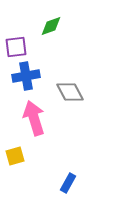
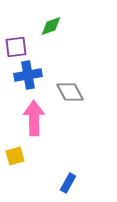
blue cross: moved 2 px right, 1 px up
pink arrow: rotated 16 degrees clockwise
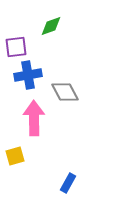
gray diamond: moved 5 px left
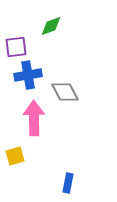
blue rectangle: rotated 18 degrees counterclockwise
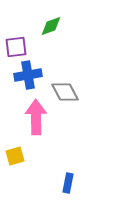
pink arrow: moved 2 px right, 1 px up
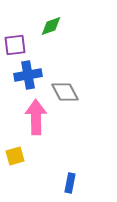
purple square: moved 1 px left, 2 px up
blue rectangle: moved 2 px right
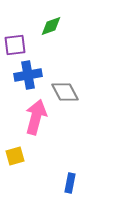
pink arrow: rotated 16 degrees clockwise
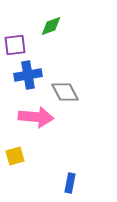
pink arrow: rotated 80 degrees clockwise
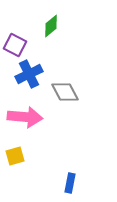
green diamond: rotated 20 degrees counterclockwise
purple square: rotated 35 degrees clockwise
blue cross: moved 1 px right, 1 px up; rotated 16 degrees counterclockwise
pink arrow: moved 11 px left
